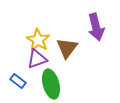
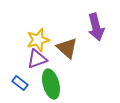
yellow star: rotated 25 degrees clockwise
brown triangle: rotated 25 degrees counterclockwise
blue rectangle: moved 2 px right, 2 px down
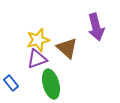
blue rectangle: moved 9 px left; rotated 14 degrees clockwise
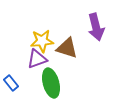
yellow star: moved 4 px right, 1 px down; rotated 10 degrees clockwise
brown triangle: rotated 25 degrees counterclockwise
green ellipse: moved 1 px up
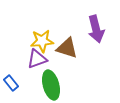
purple arrow: moved 2 px down
green ellipse: moved 2 px down
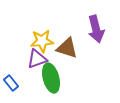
green ellipse: moved 7 px up
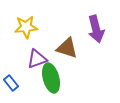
yellow star: moved 16 px left, 14 px up
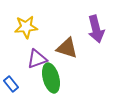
blue rectangle: moved 1 px down
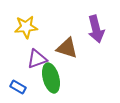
blue rectangle: moved 7 px right, 3 px down; rotated 21 degrees counterclockwise
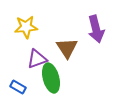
brown triangle: rotated 40 degrees clockwise
